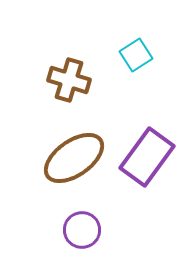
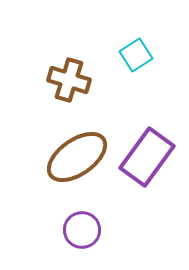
brown ellipse: moved 3 px right, 1 px up
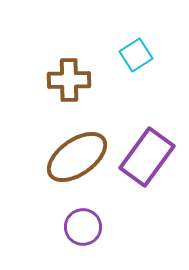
brown cross: rotated 18 degrees counterclockwise
purple circle: moved 1 px right, 3 px up
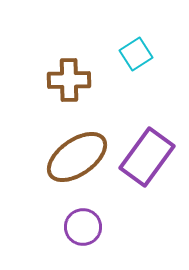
cyan square: moved 1 px up
